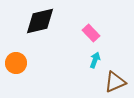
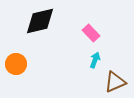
orange circle: moved 1 px down
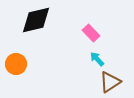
black diamond: moved 4 px left, 1 px up
cyan arrow: moved 2 px right, 1 px up; rotated 63 degrees counterclockwise
brown triangle: moved 5 px left; rotated 10 degrees counterclockwise
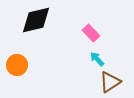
orange circle: moved 1 px right, 1 px down
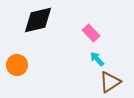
black diamond: moved 2 px right
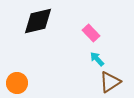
black diamond: moved 1 px down
orange circle: moved 18 px down
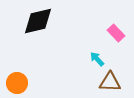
pink rectangle: moved 25 px right
brown triangle: rotated 35 degrees clockwise
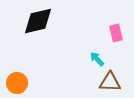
pink rectangle: rotated 30 degrees clockwise
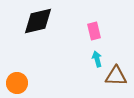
pink rectangle: moved 22 px left, 2 px up
cyan arrow: rotated 28 degrees clockwise
brown triangle: moved 6 px right, 6 px up
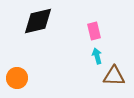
cyan arrow: moved 3 px up
brown triangle: moved 2 px left
orange circle: moved 5 px up
